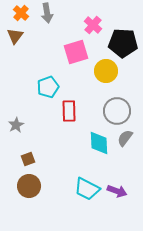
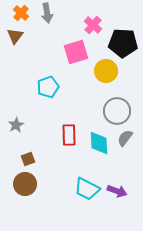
red rectangle: moved 24 px down
brown circle: moved 4 px left, 2 px up
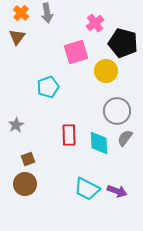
pink cross: moved 2 px right, 2 px up; rotated 12 degrees clockwise
brown triangle: moved 2 px right, 1 px down
black pentagon: rotated 12 degrees clockwise
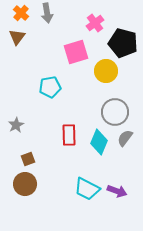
cyan pentagon: moved 2 px right; rotated 10 degrees clockwise
gray circle: moved 2 px left, 1 px down
cyan diamond: moved 1 px up; rotated 25 degrees clockwise
